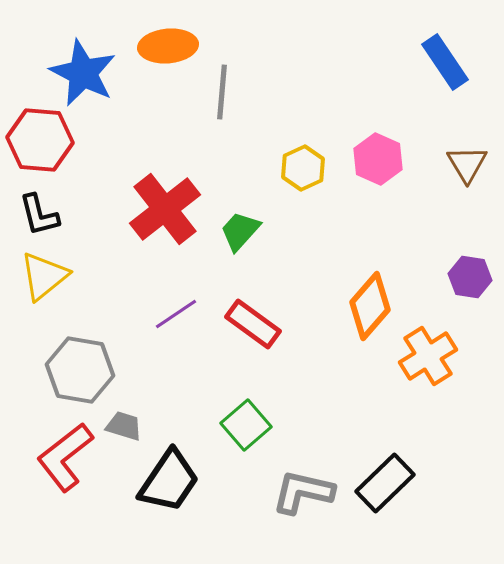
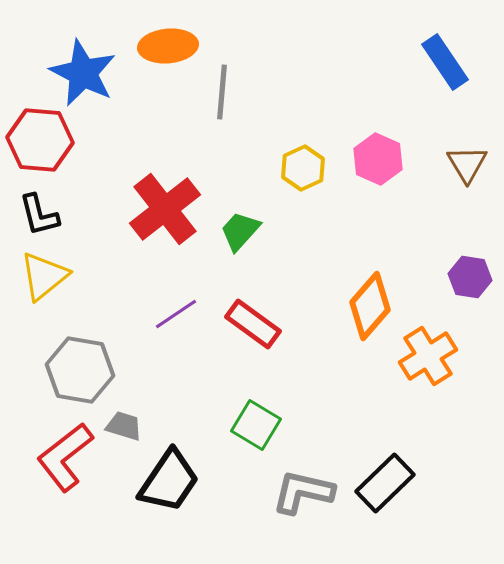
green square: moved 10 px right; rotated 18 degrees counterclockwise
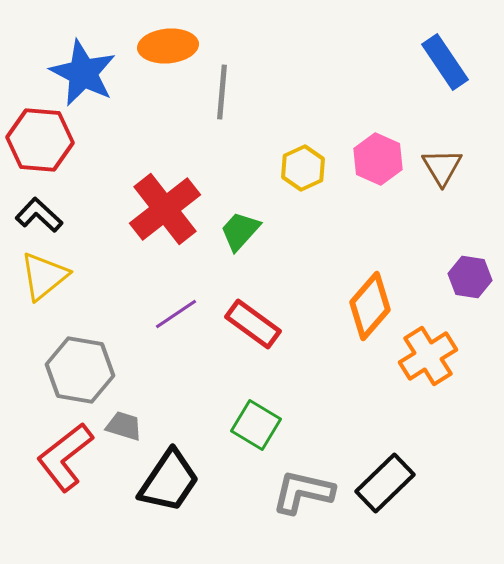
brown triangle: moved 25 px left, 3 px down
black L-shape: rotated 147 degrees clockwise
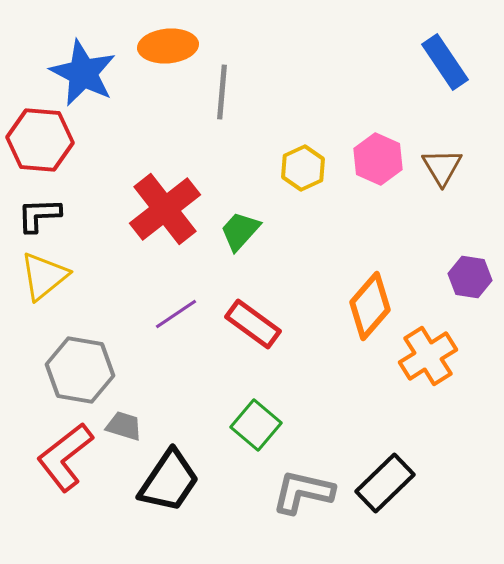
black L-shape: rotated 45 degrees counterclockwise
green square: rotated 9 degrees clockwise
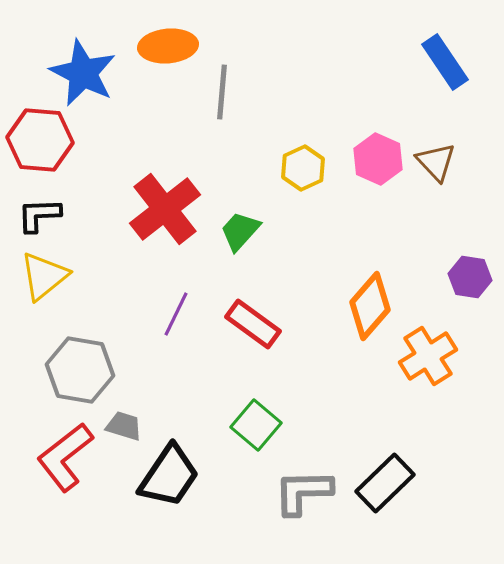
brown triangle: moved 6 px left, 5 px up; rotated 12 degrees counterclockwise
purple line: rotated 30 degrees counterclockwise
black trapezoid: moved 5 px up
gray L-shape: rotated 14 degrees counterclockwise
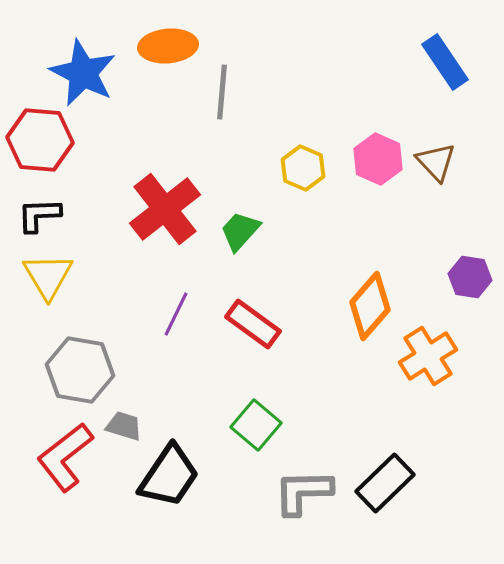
yellow hexagon: rotated 12 degrees counterclockwise
yellow triangle: moved 4 px right; rotated 22 degrees counterclockwise
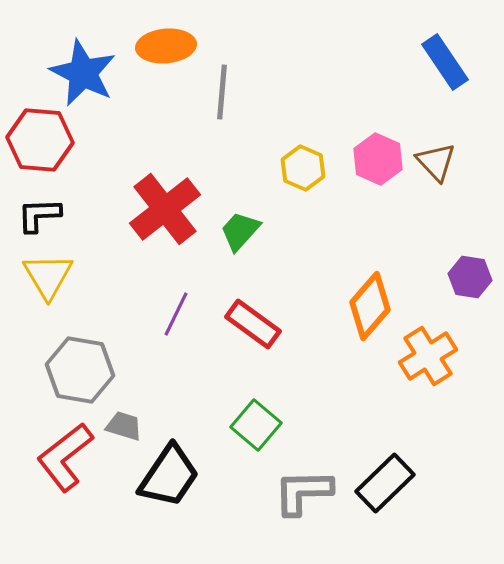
orange ellipse: moved 2 px left
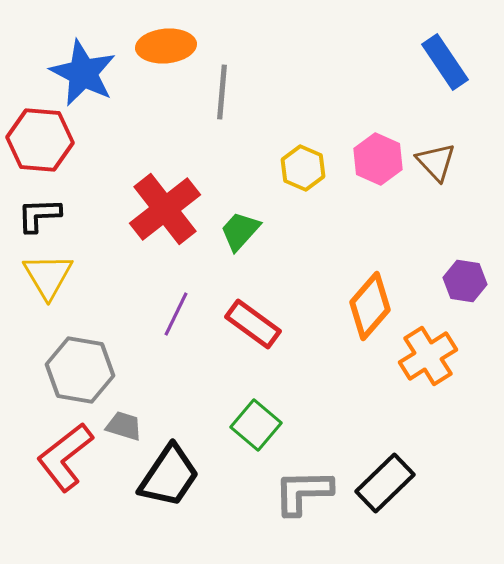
purple hexagon: moved 5 px left, 4 px down
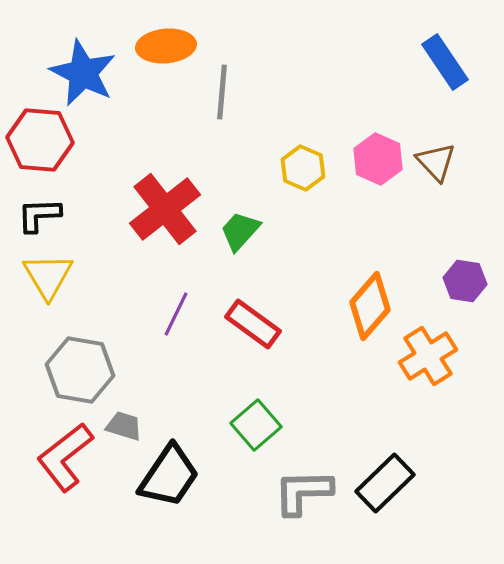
green square: rotated 9 degrees clockwise
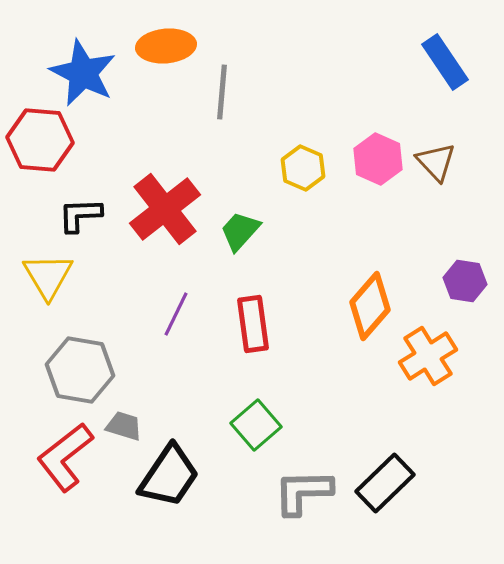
black L-shape: moved 41 px right
red rectangle: rotated 46 degrees clockwise
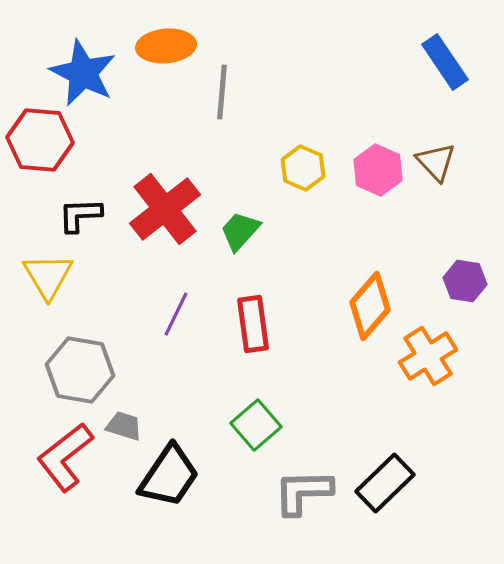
pink hexagon: moved 11 px down
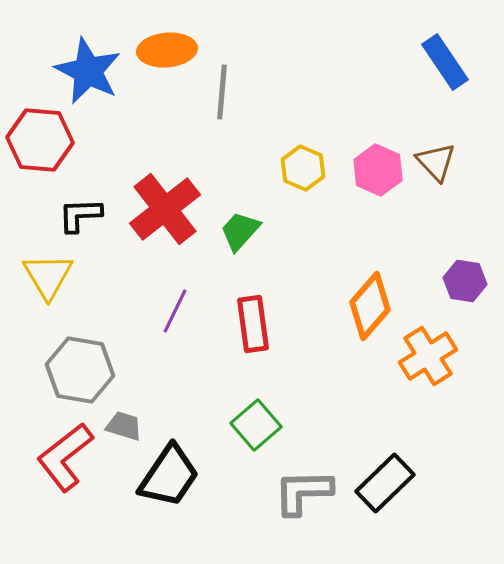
orange ellipse: moved 1 px right, 4 px down
blue star: moved 5 px right, 2 px up
purple line: moved 1 px left, 3 px up
